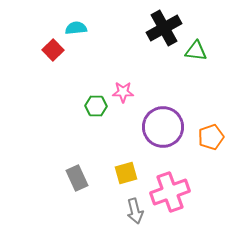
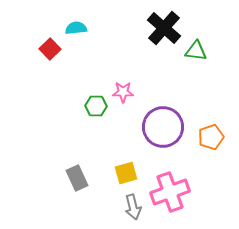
black cross: rotated 20 degrees counterclockwise
red square: moved 3 px left, 1 px up
gray arrow: moved 2 px left, 4 px up
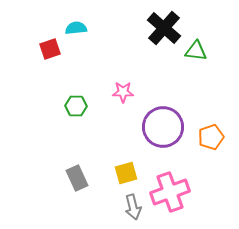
red square: rotated 25 degrees clockwise
green hexagon: moved 20 px left
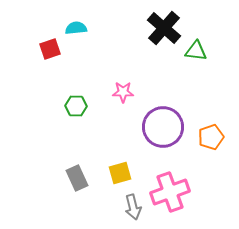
yellow square: moved 6 px left
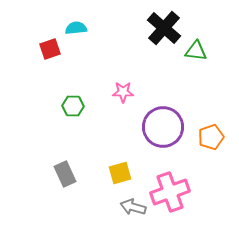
green hexagon: moved 3 px left
gray rectangle: moved 12 px left, 4 px up
gray arrow: rotated 120 degrees clockwise
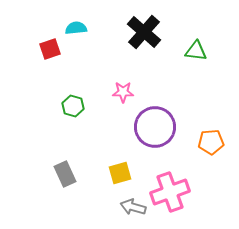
black cross: moved 20 px left, 4 px down
green hexagon: rotated 15 degrees clockwise
purple circle: moved 8 px left
orange pentagon: moved 5 px down; rotated 15 degrees clockwise
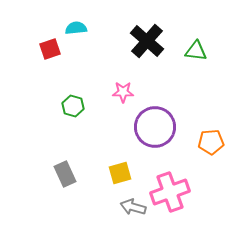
black cross: moved 3 px right, 9 px down
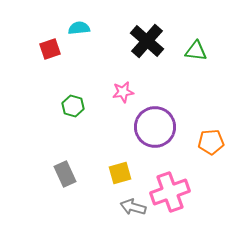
cyan semicircle: moved 3 px right
pink star: rotated 10 degrees counterclockwise
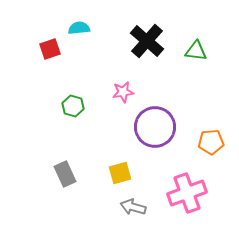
pink cross: moved 17 px right, 1 px down
